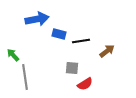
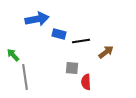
brown arrow: moved 1 px left, 1 px down
red semicircle: moved 1 px right, 2 px up; rotated 119 degrees clockwise
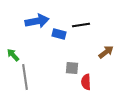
blue arrow: moved 2 px down
black line: moved 16 px up
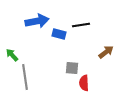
green arrow: moved 1 px left
red semicircle: moved 2 px left, 1 px down
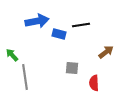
red semicircle: moved 10 px right
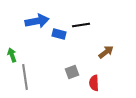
green arrow: rotated 24 degrees clockwise
gray square: moved 4 px down; rotated 24 degrees counterclockwise
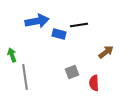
black line: moved 2 px left
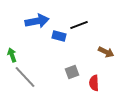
black line: rotated 12 degrees counterclockwise
blue rectangle: moved 2 px down
brown arrow: rotated 63 degrees clockwise
gray line: rotated 35 degrees counterclockwise
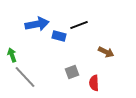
blue arrow: moved 3 px down
